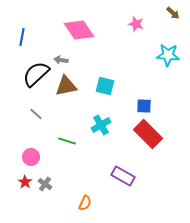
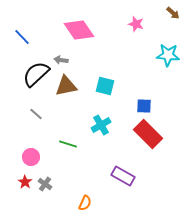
blue line: rotated 54 degrees counterclockwise
green line: moved 1 px right, 3 px down
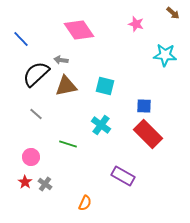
blue line: moved 1 px left, 2 px down
cyan star: moved 3 px left
cyan cross: rotated 24 degrees counterclockwise
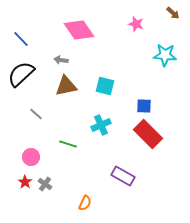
black semicircle: moved 15 px left
cyan cross: rotated 30 degrees clockwise
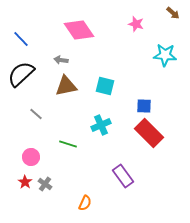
red rectangle: moved 1 px right, 1 px up
purple rectangle: rotated 25 degrees clockwise
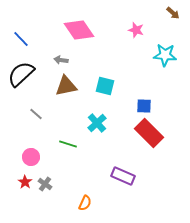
pink star: moved 6 px down
cyan cross: moved 4 px left, 2 px up; rotated 18 degrees counterclockwise
purple rectangle: rotated 30 degrees counterclockwise
